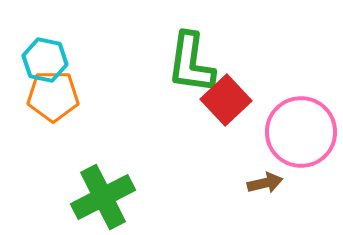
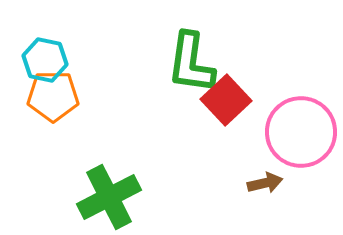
green cross: moved 6 px right
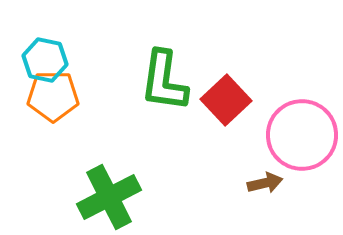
green L-shape: moved 27 px left, 18 px down
pink circle: moved 1 px right, 3 px down
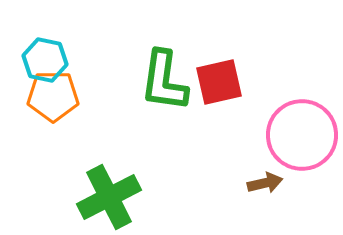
red square: moved 7 px left, 18 px up; rotated 30 degrees clockwise
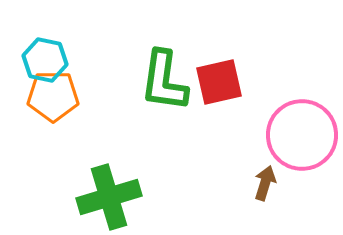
brown arrow: rotated 60 degrees counterclockwise
green cross: rotated 10 degrees clockwise
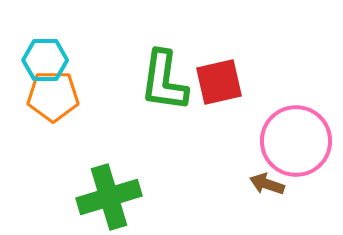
cyan hexagon: rotated 12 degrees counterclockwise
pink circle: moved 6 px left, 6 px down
brown arrow: moved 2 px right, 1 px down; rotated 88 degrees counterclockwise
